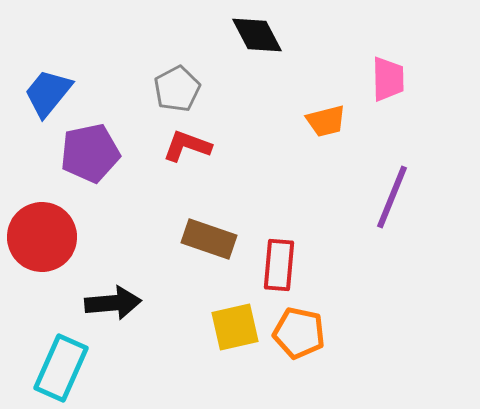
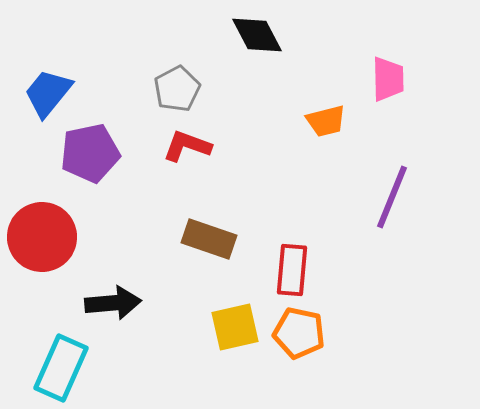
red rectangle: moved 13 px right, 5 px down
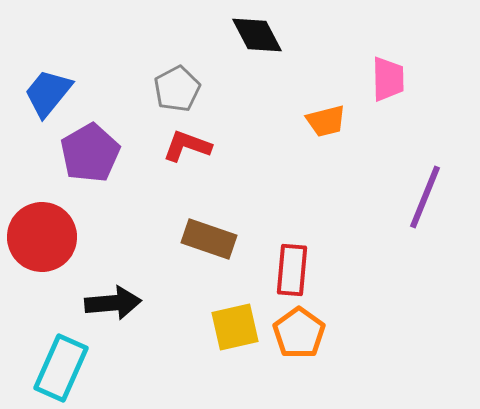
purple pentagon: rotated 18 degrees counterclockwise
purple line: moved 33 px right
orange pentagon: rotated 24 degrees clockwise
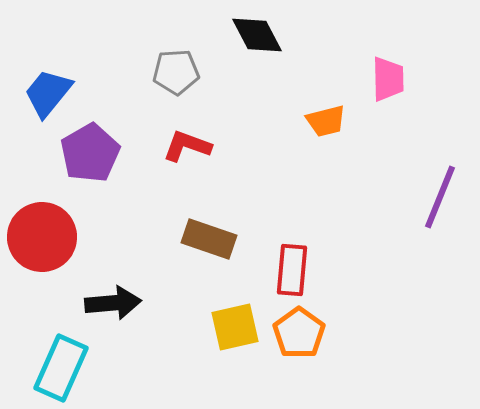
gray pentagon: moved 1 px left, 17 px up; rotated 24 degrees clockwise
purple line: moved 15 px right
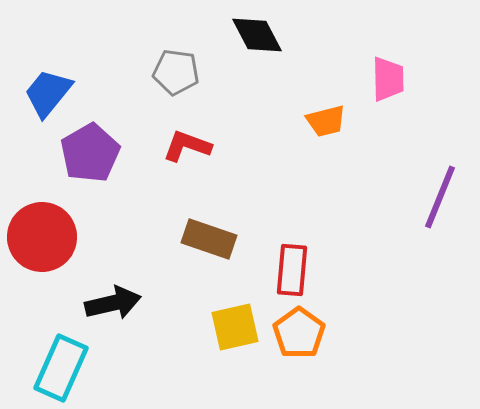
gray pentagon: rotated 12 degrees clockwise
black arrow: rotated 8 degrees counterclockwise
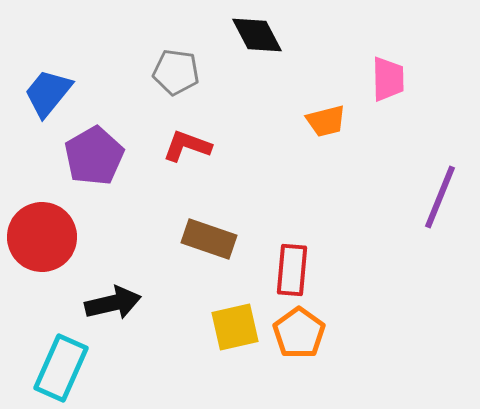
purple pentagon: moved 4 px right, 3 px down
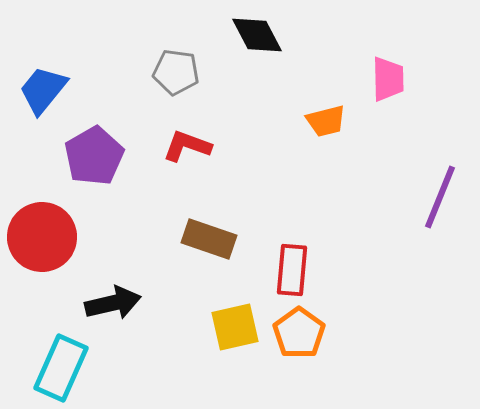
blue trapezoid: moved 5 px left, 3 px up
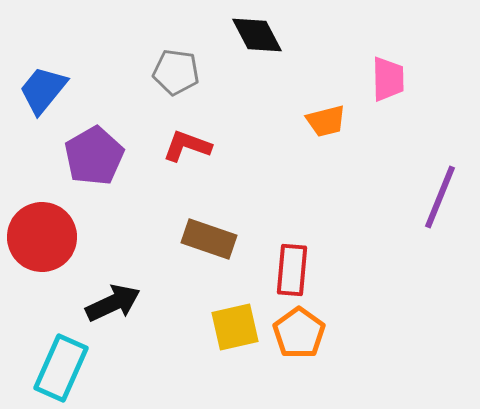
black arrow: rotated 12 degrees counterclockwise
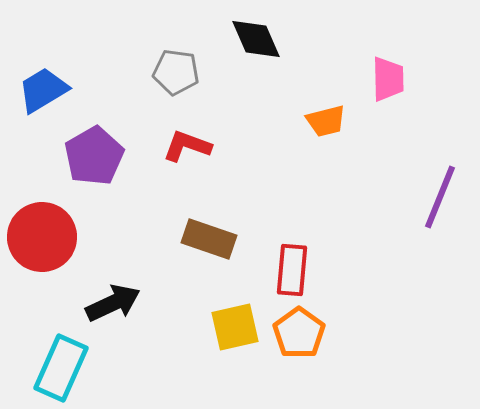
black diamond: moved 1 px left, 4 px down; rotated 4 degrees clockwise
blue trapezoid: rotated 20 degrees clockwise
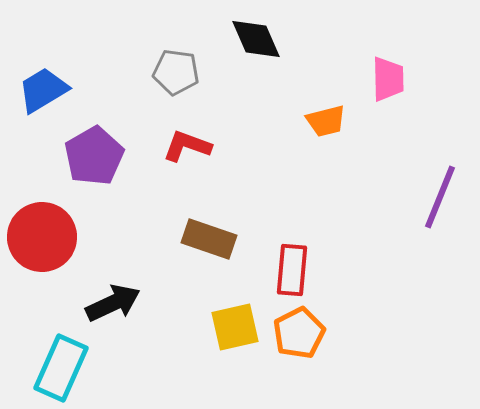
orange pentagon: rotated 9 degrees clockwise
